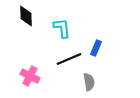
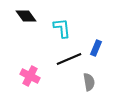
black diamond: rotated 35 degrees counterclockwise
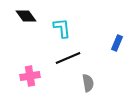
blue rectangle: moved 21 px right, 5 px up
black line: moved 1 px left, 1 px up
pink cross: rotated 36 degrees counterclockwise
gray semicircle: moved 1 px left, 1 px down
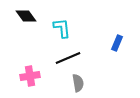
gray semicircle: moved 10 px left
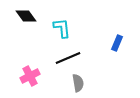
pink cross: rotated 18 degrees counterclockwise
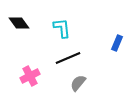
black diamond: moved 7 px left, 7 px down
gray semicircle: rotated 132 degrees counterclockwise
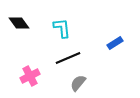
blue rectangle: moved 2 px left; rotated 35 degrees clockwise
